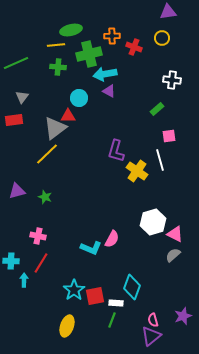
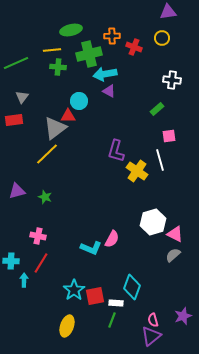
yellow line at (56, 45): moved 4 px left, 5 px down
cyan circle at (79, 98): moved 3 px down
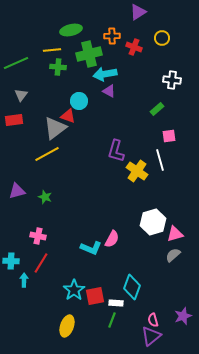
purple triangle at (168, 12): moved 30 px left; rotated 24 degrees counterclockwise
gray triangle at (22, 97): moved 1 px left, 2 px up
red triangle at (68, 116): rotated 21 degrees clockwise
yellow line at (47, 154): rotated 15 degrees clockwise
pink triangle at (175, 234): rotated 42 degrees counterclockwise
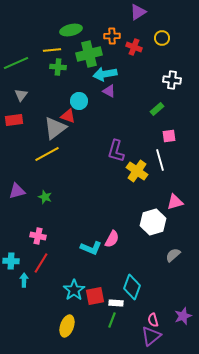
pink triangle at (175, 234): moved 32 px up
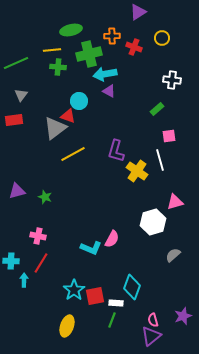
yellow line at (47, 154): moved 26 px right
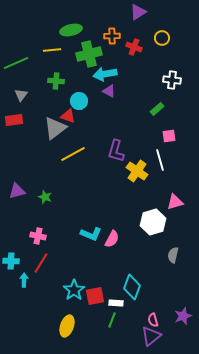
green cross at (58, 67): moved 2 px left, 14 px down
cyan L-shape at (91, 248): moved 14 px up
gray semicircle at (173, 255): rotated 35 degrees counterclockwise
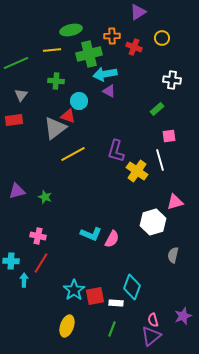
green line at (112, 320): moved 9 px down
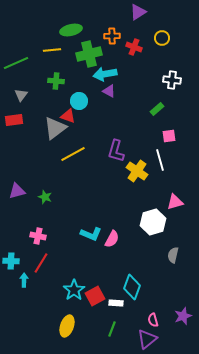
red square at (95, 296): rotated 18 degrees counterclockwise
purple triangle at (151, 336): moved 4 px left, 3 px down
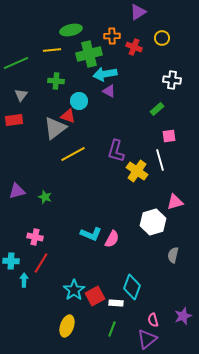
pink cross at (38, 236): moved 3 px left, 1 px down
